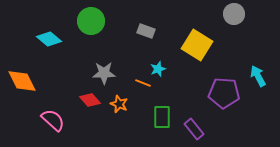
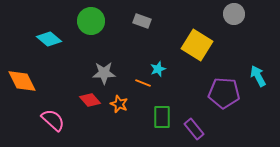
gray rectangle: moved 4 px left, 10 px up
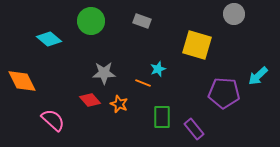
yellow square: rotated 16 degrees counterclockwise
cyan arrow: rotated 105 degrees counterclockwise
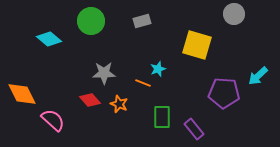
gray rectangle: rotated 36 degrees counterclockwise
orange diamond: moved 13 px down
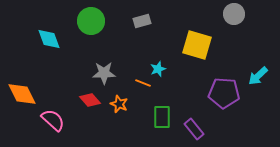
cyan diamond: rotated 30 degrees clockwise
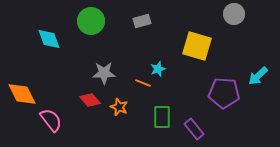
yellow square: moved 1 px down
orange star: moved 3 px down
pink semicircle: moved 2 px left; rotated 10 degrees clockwise
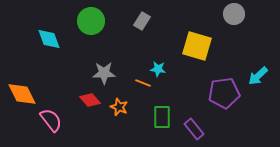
gray rectangle: rotated 42 degrees counterclockwise
cyan star: rotated 28 degrees clockwise
purple pentagon: rotated 12 degrees counterclockwise
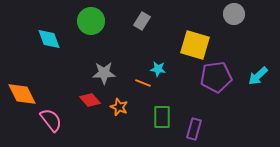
yellow square: moved 2 px left, 1 px up
purple pentagon: moved 8 px left, 16 px up
purple rectangle: rotated 55 degrees clockwise
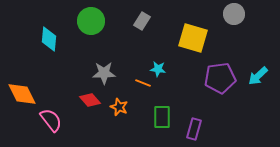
cyan diamond: rotated 25 degrees clockwise
yellow square: moved 2 px left, 7 px up
purple pentagon: moved 4 px right, 1 px down
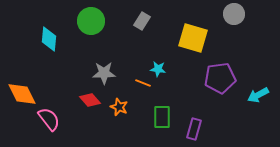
cyan arrow: moved 19 px down; rotated 15 degrees clockwise
pink semicircle: moved 2 px left, 1 px up
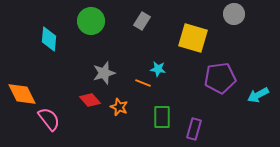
gray star: rotated 15 degrees counterclockwise
